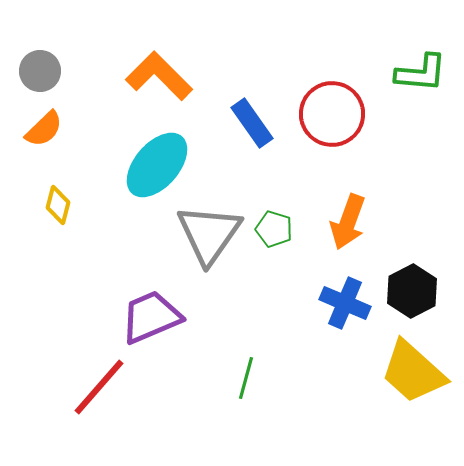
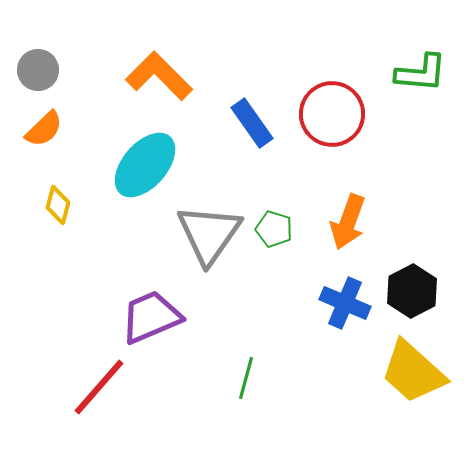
gray circle: moved 2 px left, 1 px up
cyan ellipse: moved 12 px left
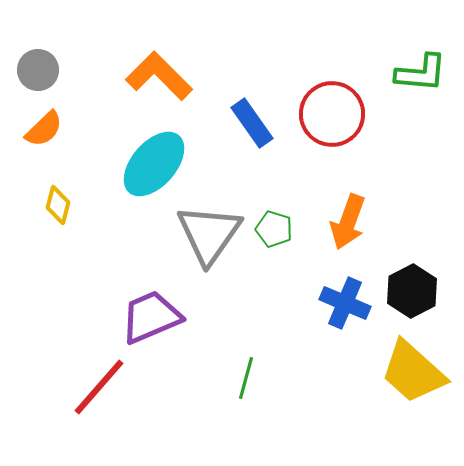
cyan ellipse: moved 9 px right, 1 px up
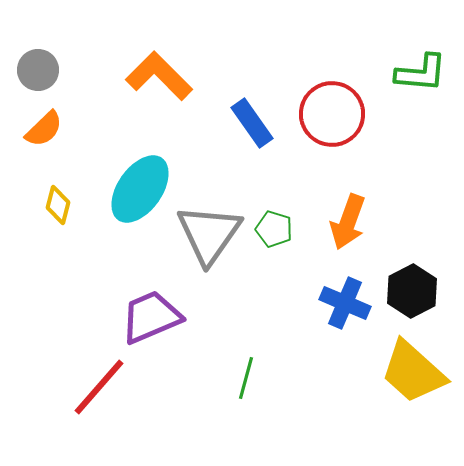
cyan ellipse: moved 14 px left, 25 px down; rotated 6 degrees counterclockwise
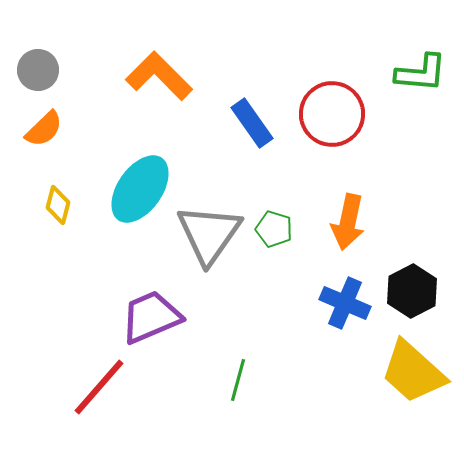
orange arrow: rotated 8 degrees counterclockwise
green line: moved 8 px left, 2 px down
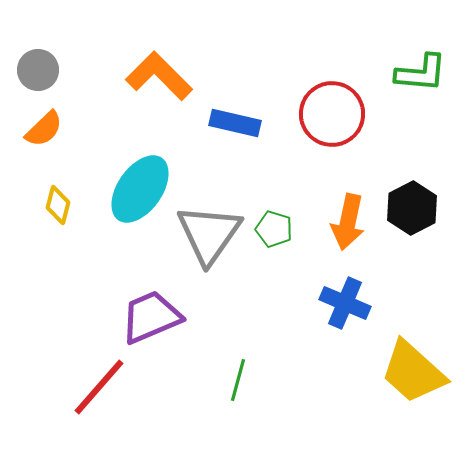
blue rectangle: moved 17 px left; rotated 42 degrees counterclockwise
black hexagon: moved 83 px up
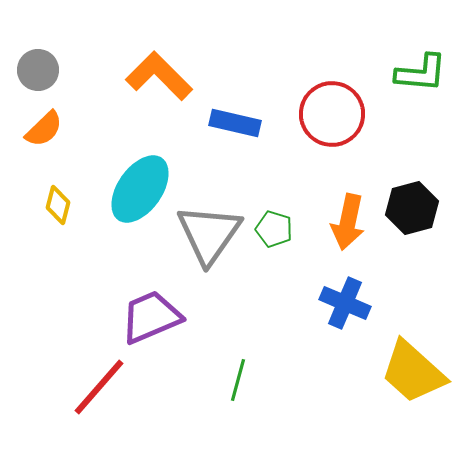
black hexagon: rotated 12 degrees clockwise
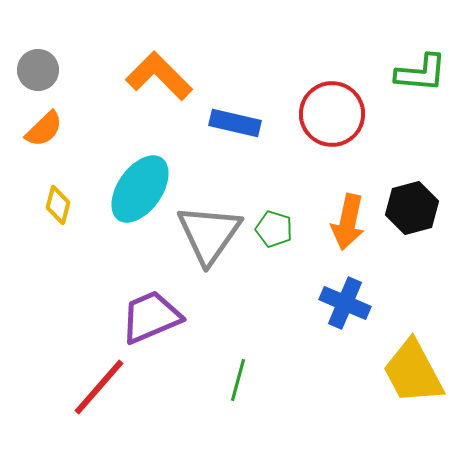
yellow trapezoid: rotated 20 degrees clockwise
